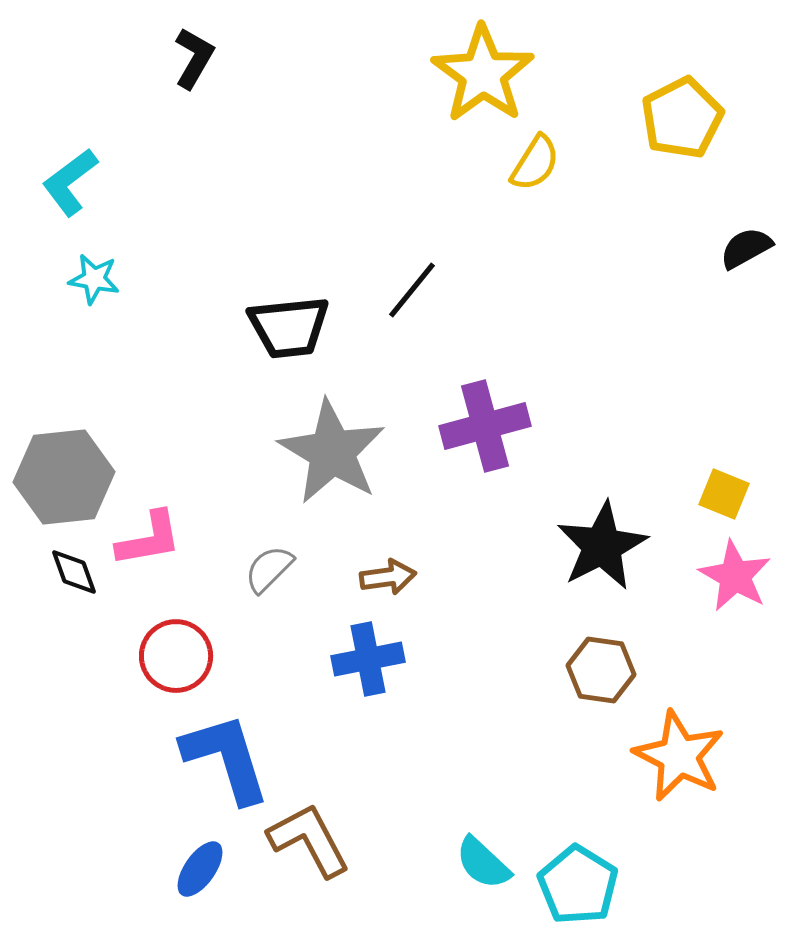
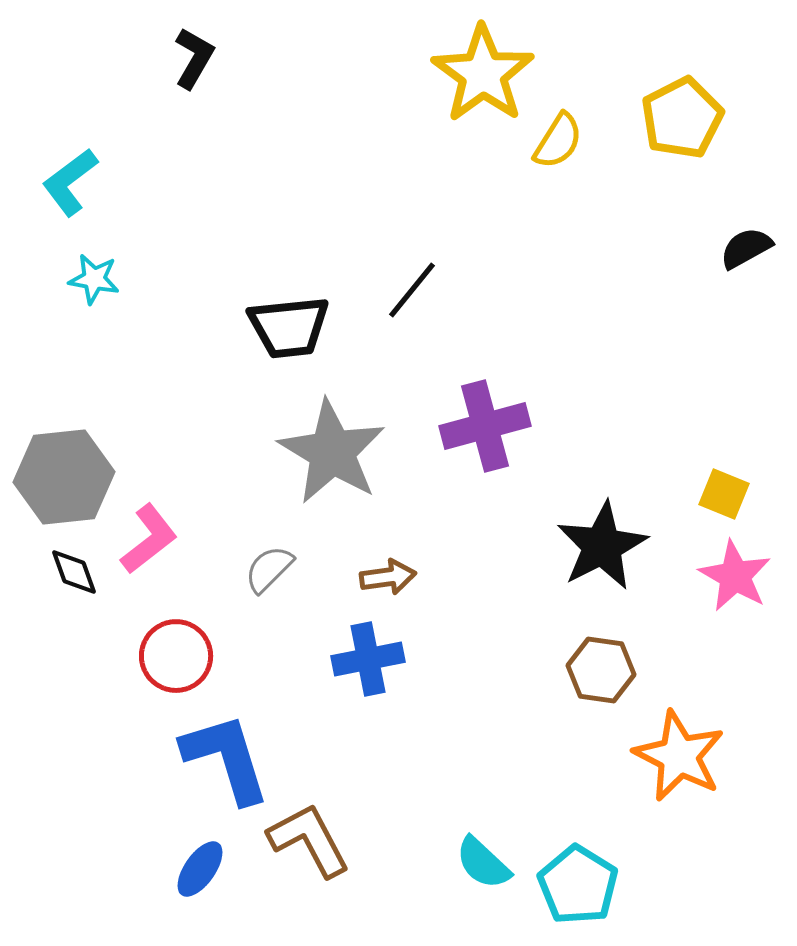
yellow semicircle: moved 23 px right, 22 px up
pink L-shape: rotated 28 degrees counterclockwise
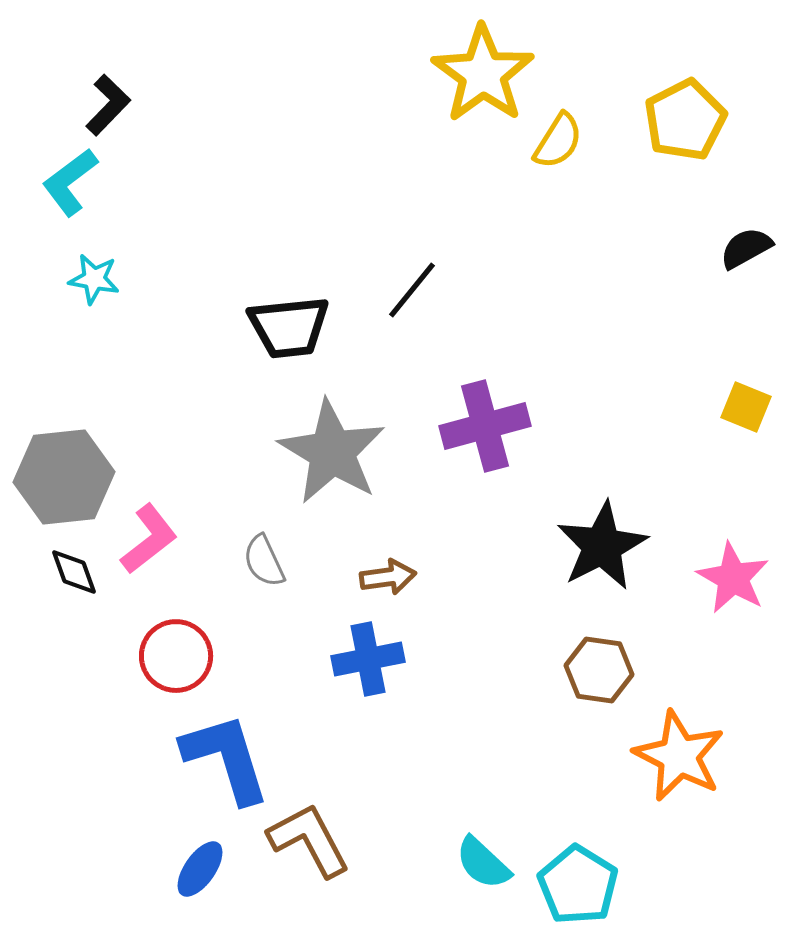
black L-shape: moved 86 px left, 47 px down; rotated 14 degrees clockwise
yellow pentagon: moved 3 px right, 2 px down
yellow square: moved 22 px right, 87 px up
gray semicircle: moved 5 px left, 8 px up; rotated 70 degrees counterclockwise
pink star: moved 2 px left, 2 px down
brown hexagon: moved 2 px left
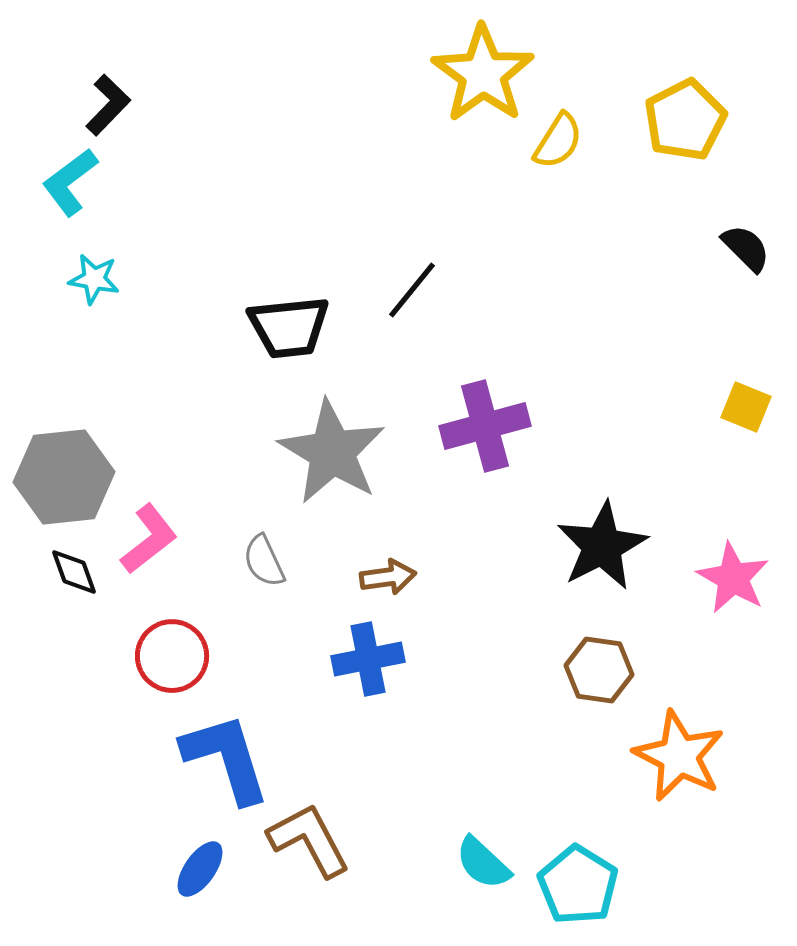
black semicircle: rotated 74 degrees clockwise
red circle: moved 4 px left
